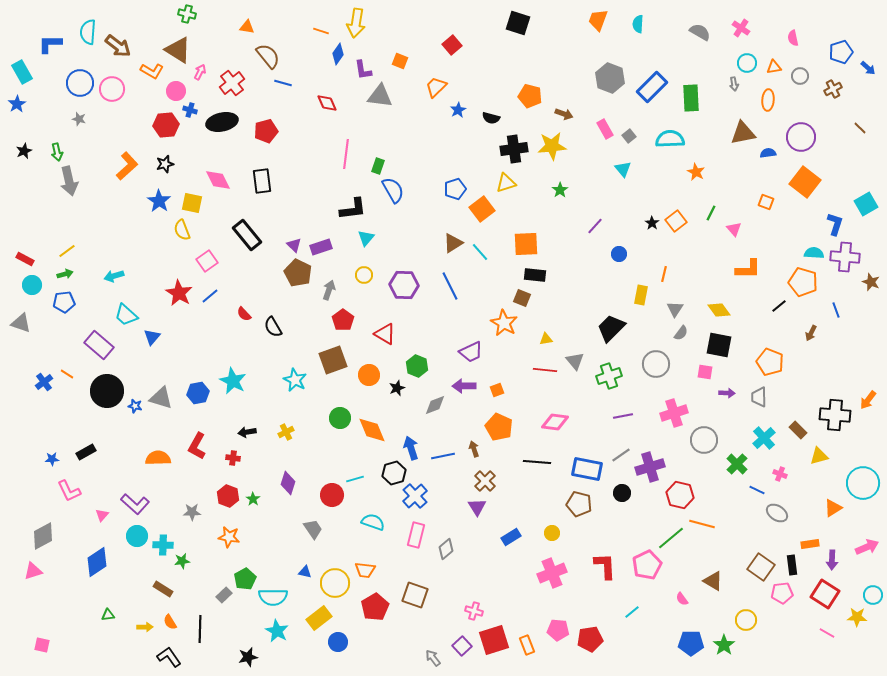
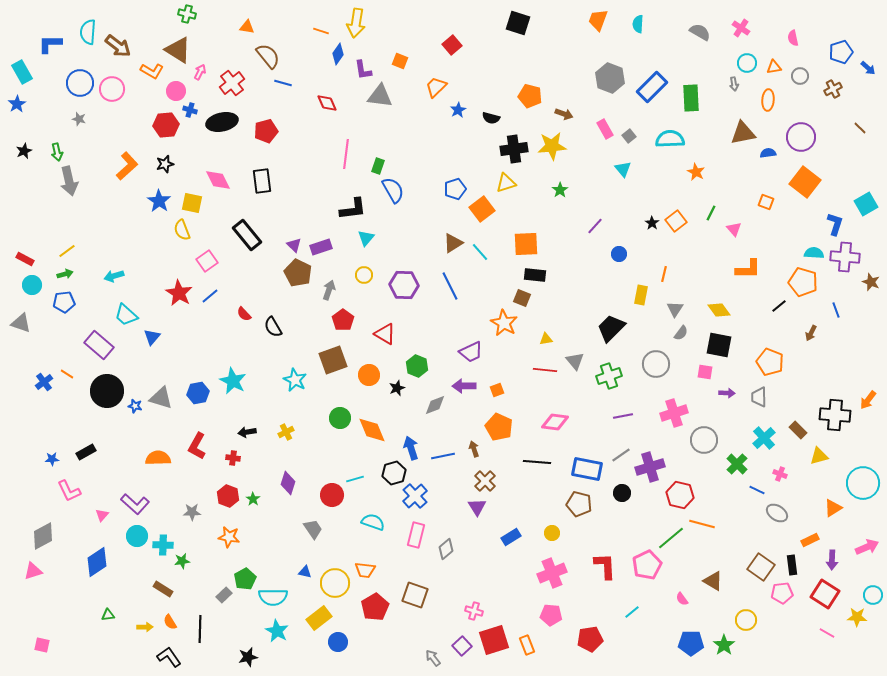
orange rectangle at (810, 544): moved 4 px up; rotated 18 degrees counterclockwise
pink pentagon at (558, 630): moved 7 px left, 15 px up
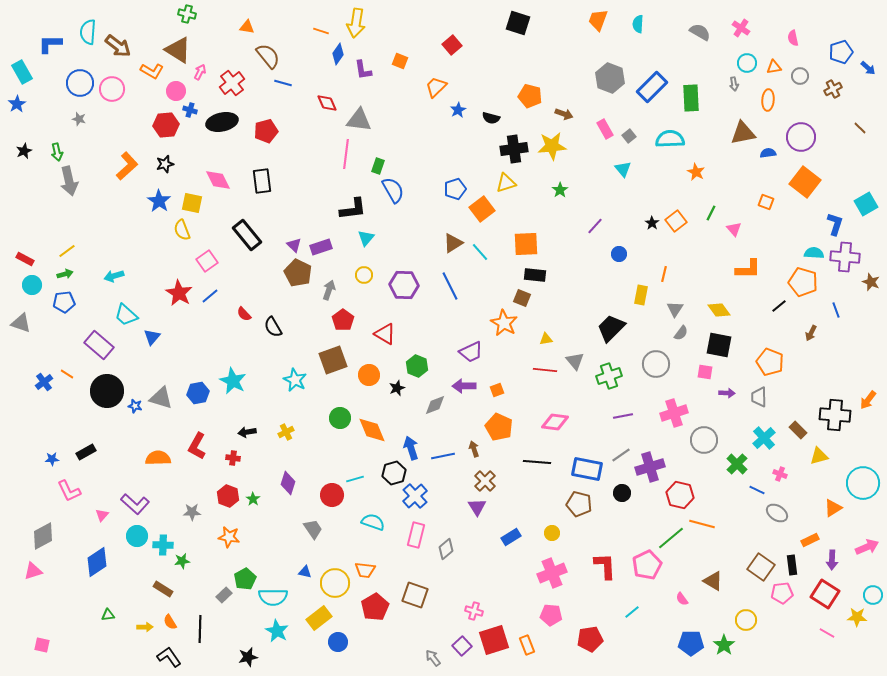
gray triangle at (380, 96): moved 21 px left, 24 px down
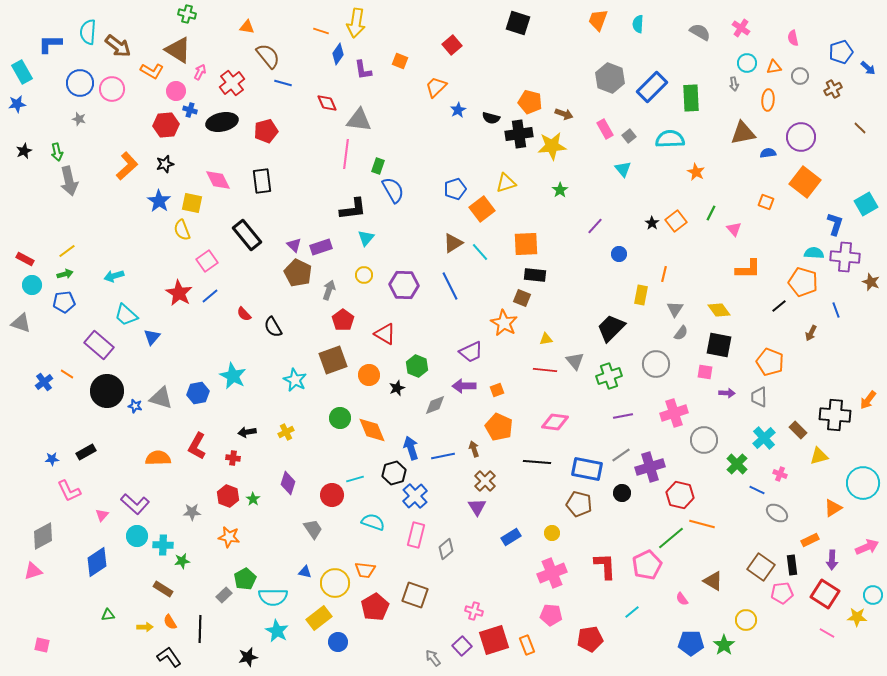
orange pentagon at (530, 96): moved 6 px down
blue star at (17, 104): rotated 24 degrees clockwise
black cross at (514, 149): moved 5 px right, 15 px up
cyan star at (233, 381): moved 5 px up
